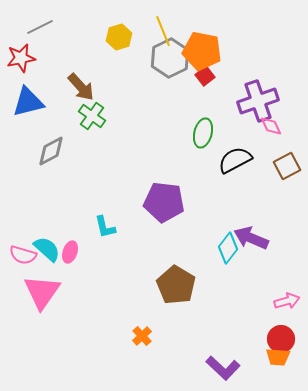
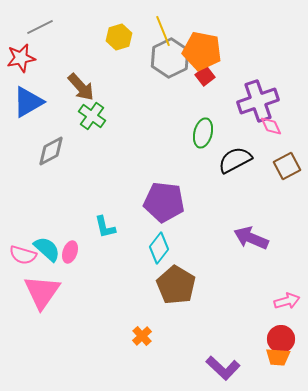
blue triangle: rotated 16 degrees counterclockwise
cyan diamond: moved 69 px left
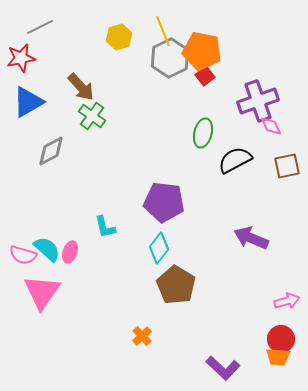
brown square: rotated 16 degrees clockwise
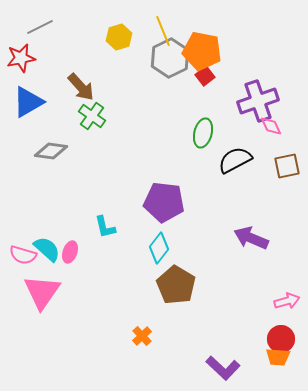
gray diamond: rotated 36 degrees clockwise
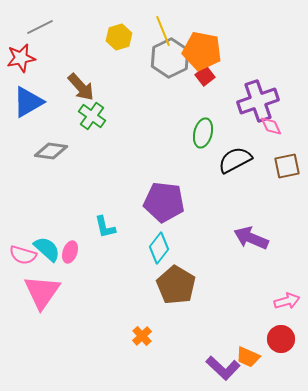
orange trapezoid: moved 30 px left; rotated 20 degrees clockwise
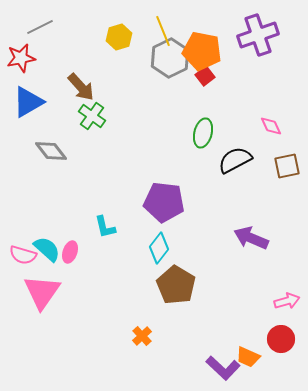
purple cross: moved 66 px up
gray diamond: rotated 44 degrees clockwise
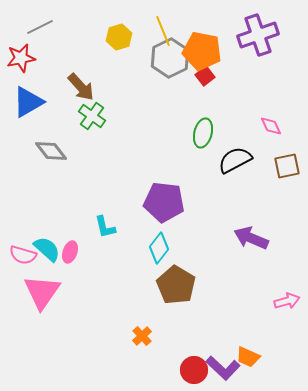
red circle: moved 87 px left, 31 px down
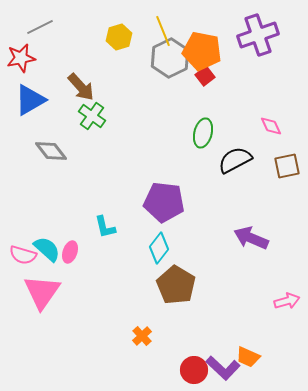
blue triangle: moved 2 px right, 2 px up
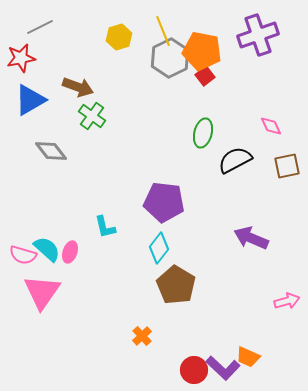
brown arrow: moved 3 px left; rotated 28 degrees counterclockwise
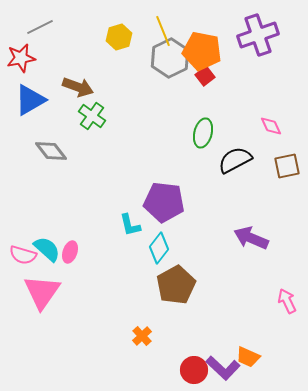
cyan L-shape: moved 25 px right, 2 px up
brown pentagon: rotated 12 degrees clockwise
pink arrow: rotated 100 degrees counterclockwise
